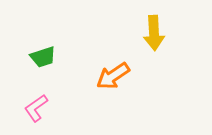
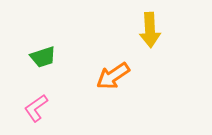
yellow arrow: moved 4 px left, 3 px up
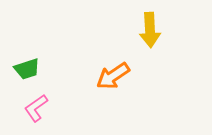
green trapezoid: moved 16 px left, 12 px down
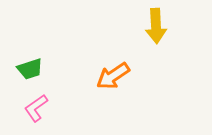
yellow arrow: moved 6 px right, 4 px up
green trapezoid: moved 3 px right
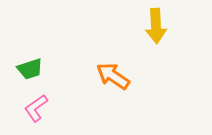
orange arrow: rotated 68 degrees clockwise
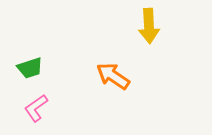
yellow arrow: moved 7 px left
green trapezoid: moved 1 px up
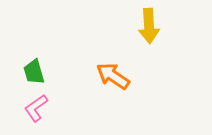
green trapezoid: moved 4 px right, 4 px down; rotated 92 degrees clockwise
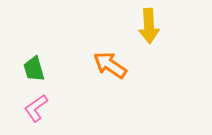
green trapezoid: moved 3 px up
orange arrow: moved 3 px left, 11 px up
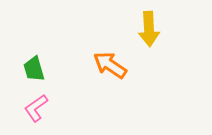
yellow arrow: moved 3 px down
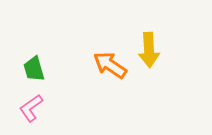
yellow arrow: moved 21 px down
pink L-shape: moved 5 px left
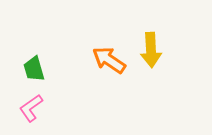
yellow arrow: moved 2 px right
orange arrow: moved 1 px left, 5 px up
